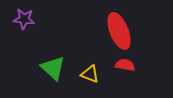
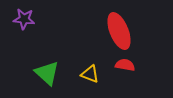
green triangle: moved 6 px left, 5 px down
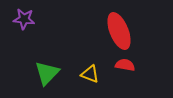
green triangle: rotated 32 degrees clockwise
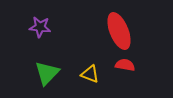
purple star: moved 16 px right, 8 px down
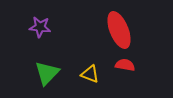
red ellipse: moved 1 px up
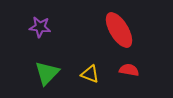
red ellipse: rotated 9 degrees counterclockwise
red semicircle: moved 4 px right, 5 px down
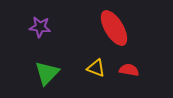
red ellipse: moved 5 px left, 2 px up
yellow triangle: moved 6 px right, 6 px up
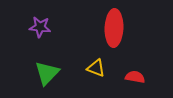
red ellipse: rotated 33 degrees clockwise
red semicircle: moved 6 px right, 7 px down
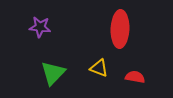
red ellipse: moved 6 px right, 1 px down
yellow triangle: moved 3 px right
green triangle: moved 6 px right
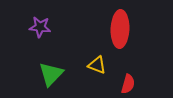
yellow triangle: moved 2 px left, 3 px up
green triangle: moved 2 px left, 1 px down
red semicircle: moved 7 px left, 7 px down; rotated 96 degrees clockwise
